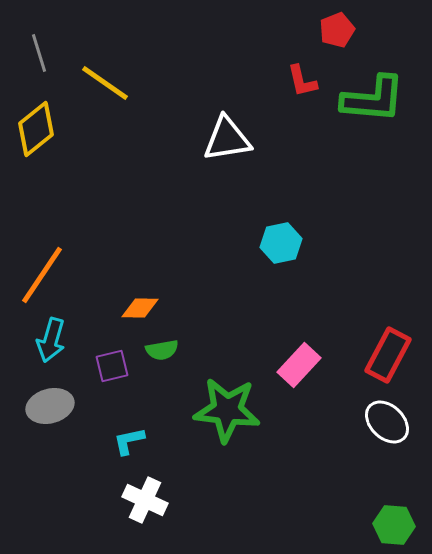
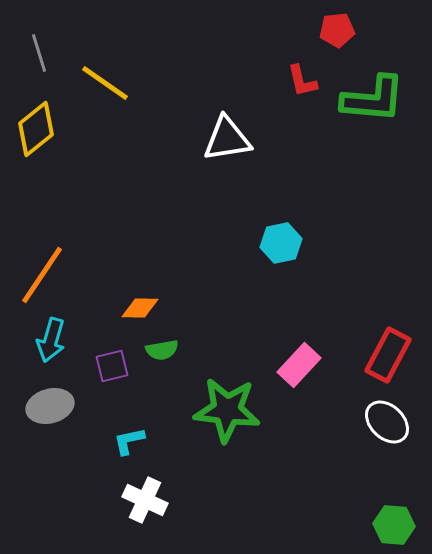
red pentagon: rotated 16 degrees clockwise
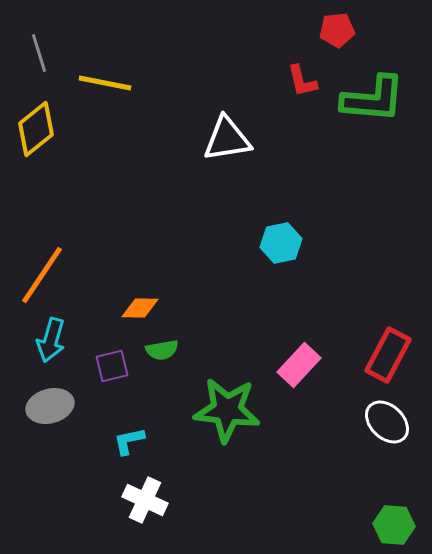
yellow line: rotated 24 degrees counterclockwise
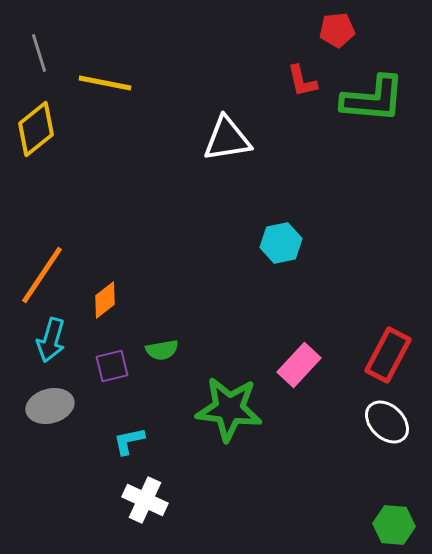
orange diamond: moved 35 px left, 8 px up; rotated 39 degrees counterclockwise
green star: moved 2 px right, 1 px up
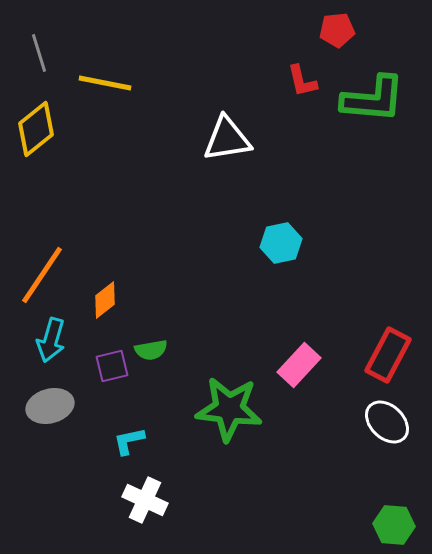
green semicircle: moved 11 px left
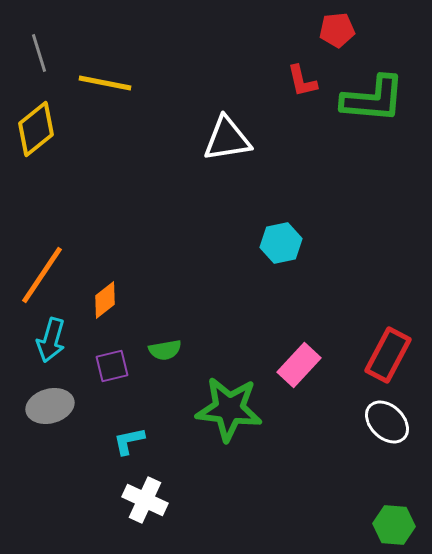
green semicircle: moved 14 px right
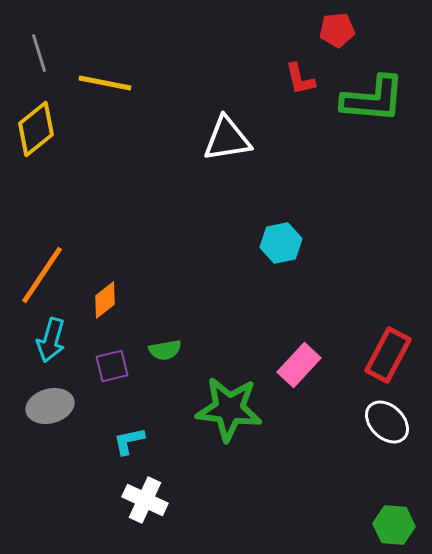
red L-shape: moved 2 px left, 2 px up
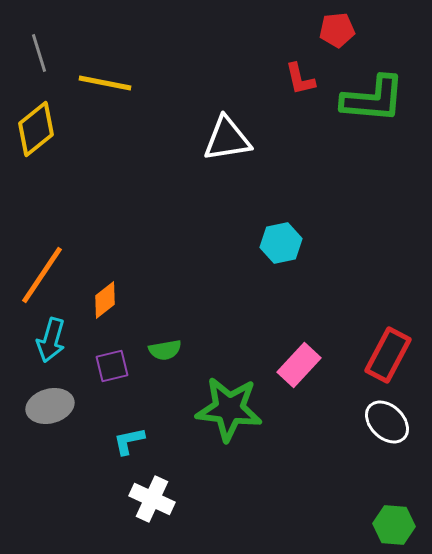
white cross: moved 7 px right, 1 px up
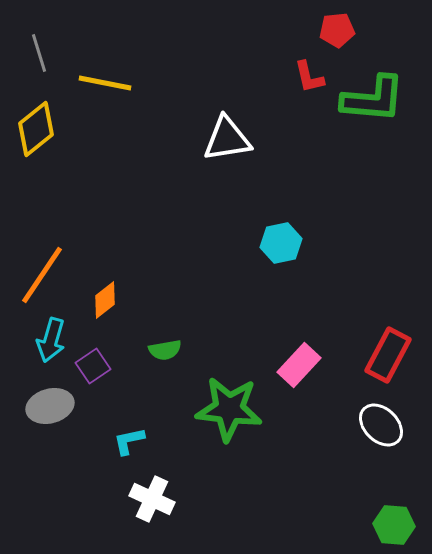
red L-shape: moved 9 px right, 2 px up
purple square: moved 19 px left; rotated 20 degrees counterclockwise
white ellipse: moved 6 px left, 3 px down
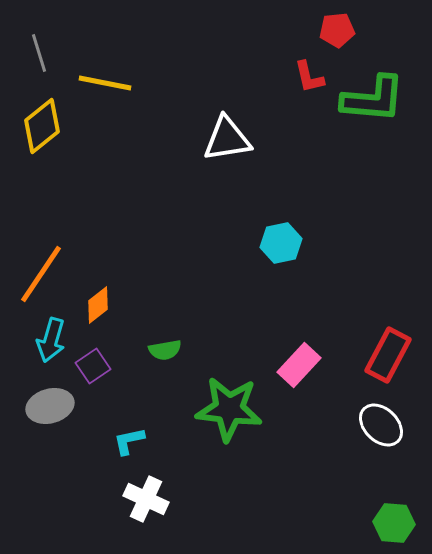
yellow diamond: moved 6 px right, 3 px up
orange line: moved 1 px left, 1 px up
orange diamond: moved 7 px left, 5 px down
white cross: moved 6 px left
green hexagon: moved 2 px up
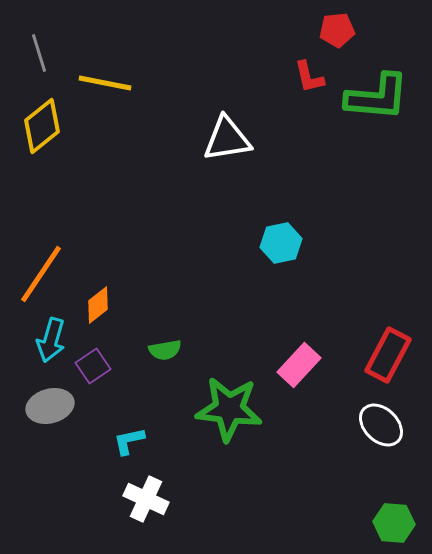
green L-shape: moved 4 px right, 2 px up
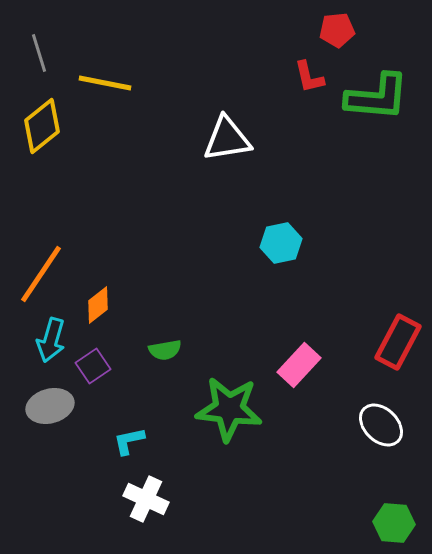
red rectangle: moved 10 px right, 13 px up
